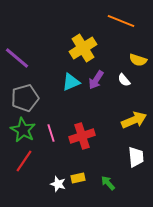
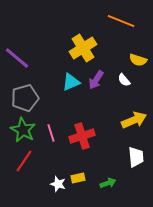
green arrow: rotated 112 degrees clockwise
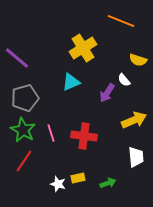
purple arrow: moved 11 px right, 13 px down
red cross: moved 2 px right; rotated 25 degrees clockwise
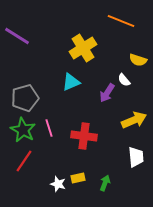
purple line: moved 22 px up; rotated 8 degrees counterclockwise
pink line: moved 2 px left, 5 px up
green arrow: moved 3 px left; rotated 49 degrees counterclockwise
